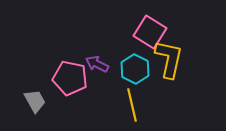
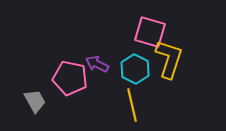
pink square: rotated 16 degrees counterclockwise
yellow L-shape: rotated 6 degrees clockwise
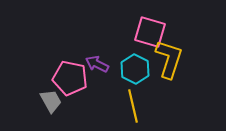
gray trapezoid: moved 16 px right
yellow line: moved 1 px right, 1 px down
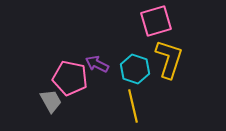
pink square: moved 6 px right, 11 px up; rotated 32 degrees counterclockwise
cyan hexagon: rotated 8 degrees counterclockwise
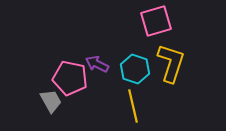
yellow L-shape: moved 2 px right, 4 px down
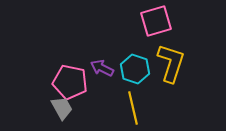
purple arrow: moved 5 px right, 4 px down
pink pentagon: moved 4 px down
gray trapezoid: moved 11 px right, 7 px down
yellow line: moved 2 px down
